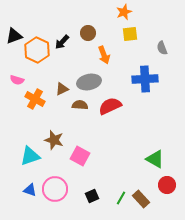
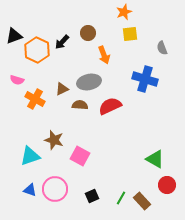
blue cross: rotated 20 degrees clockwise
brown rectangle: moved 1 px right, 2 px down
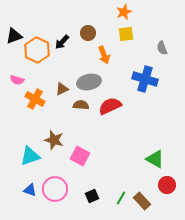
yellow square: moved 4 px left
brown semicircle: moved 1 px right
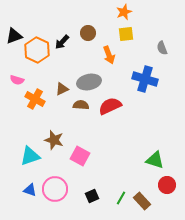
orange arrow: moved 5 px right
green triangle: moved 1 px down; rotated 12 degrees counterclockwise
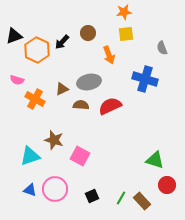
orange star: rotated 14 degrees clockwise
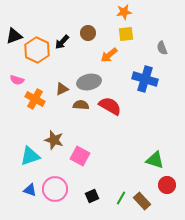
orange arrow: rotated 72 degrees clockwise
red semicircle: rotated 55 degrees clockwise
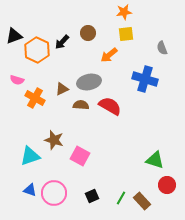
orange cross: moved 1 px up
pink circle: moved 1 px left, 4 px down
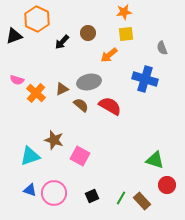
orange hexagon: moved 31 px up
orange cross: moved 1 px right, 5 px up; rotated 12 degrees clockwise
brown semicircle: rotated 35 degrees clockwise
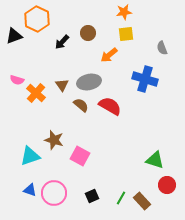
brown triangle: moved 4 px up; rotated 40 degrees counterclockwise
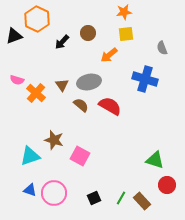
black square: moved 2 px right, 2 px down
